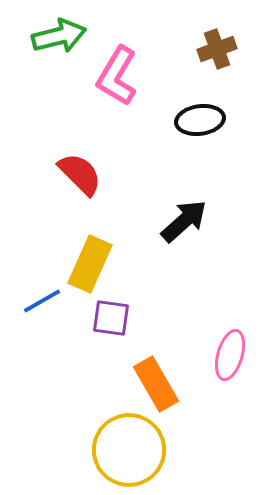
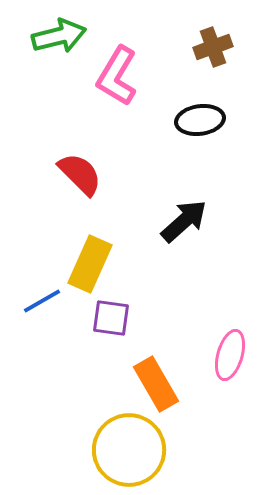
brown cross: moved 4 px left, 2 px up
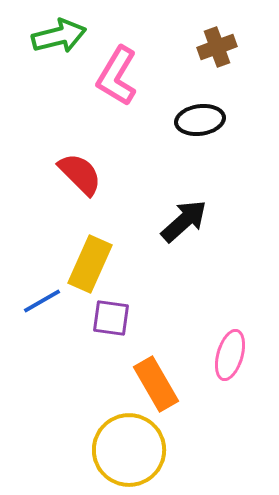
brown cross: moved 4 px right
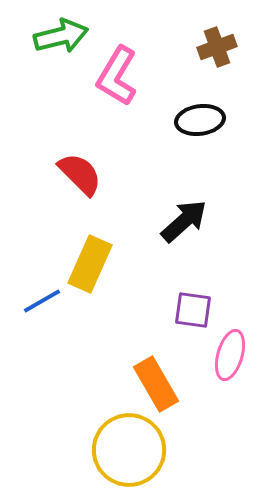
green arrow: moved 2 px right
purple square: moved 82 px right, 8 px up
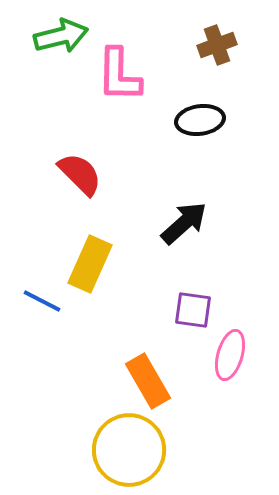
brown cross: moved 2 px up
pink L-shape: moved 2 px right, 1 px up; rotated 30 degrees counterclockwise
black arrow: moved 2 px down
blue line: rotated 57 degrees clockwise
orange rectangle: moved 8 px left, 3 px up
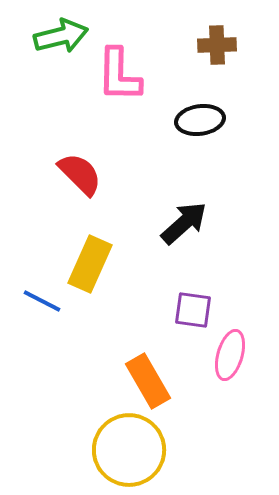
brown cross: rotated 18 degrees clockwise
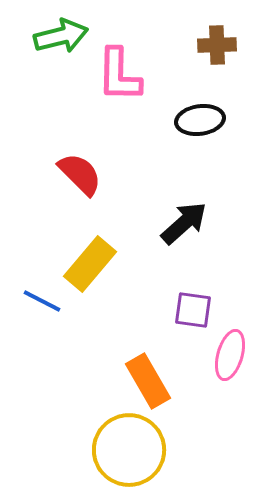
yellow rectangle: rotated 16 degrees clockwise
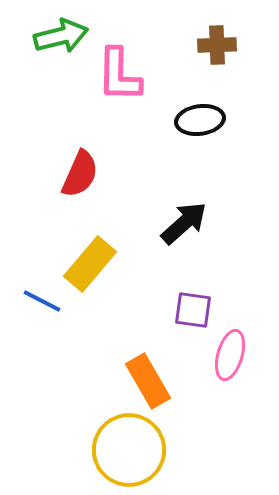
red semicircle: rotated 69 degrees clockwise
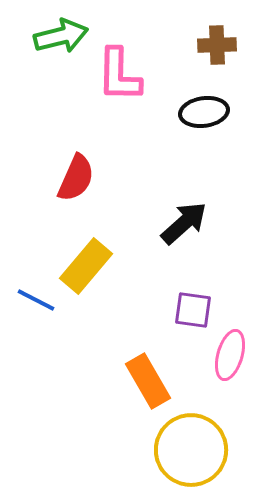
black ellipse: moved 4 px right, 8 px up
red semicircle: moved 4 px left, 4 px down
yellow rectangle: moved 4 px left, 2 px down
blue line: moved 6 px left, 1 px up
yellow circle: moved 62 px right
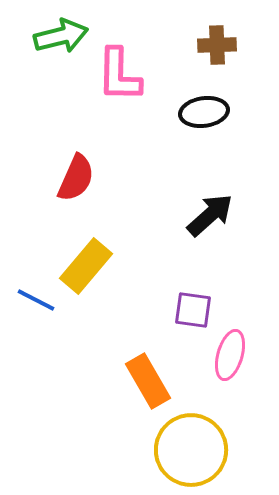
black arrow: moved 26 px right, 8 px up
